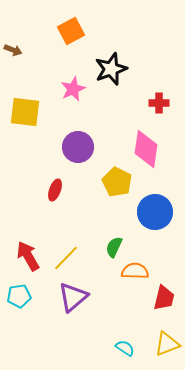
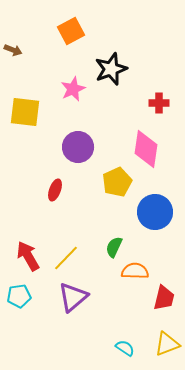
yellow pentagon: rotated 20 degrees clockwise
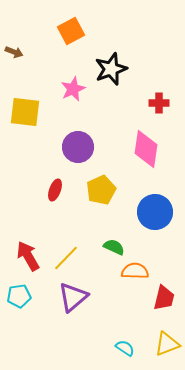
brown arrow: moved 1 px right, 2 px down
yellow pentagon: moved 16 px left, 8 px down
green semicircle: rotated 90 degrees clockwise
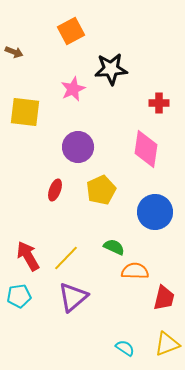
black star: rotated 16 degrees clockwise
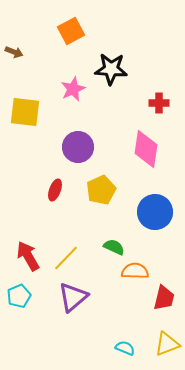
black star: rotated 8 degrees clockwise
cyan pentagon: rotated 15 degrees counterclockwise
cyan semicircle: rotated 12 degrees counterclockwise
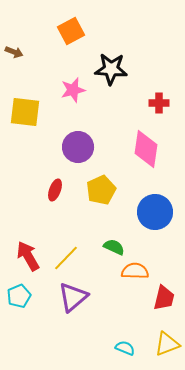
pink star: moved 1 px down; rotated 10 degrees clockwise
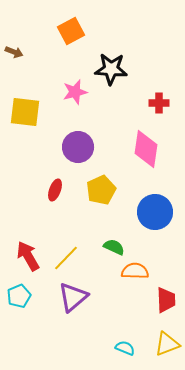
pink star: moved 2 px right, 2 px down
red trapezoid: moved 2 px right, 2 px down; rotated 16 degrees counterclockwise
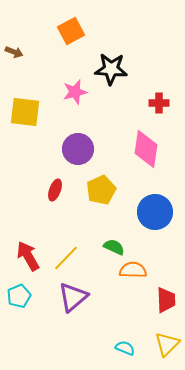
purple circle: moved 2 px down
orange semicircle: moved 2 px left, 1 px up
yellow triangle: rotated 24 degrees counterclockwise
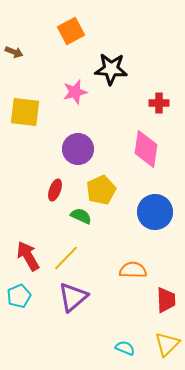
green semicircle: moved 33 px left, 31 px up
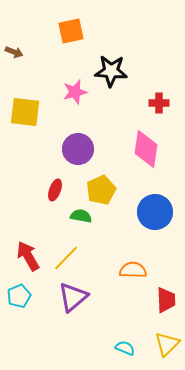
orange square: rotated 16 degrees clockwise
black star: moved 2 px down
green semicircle: rotated 15 degrees counterclockwise
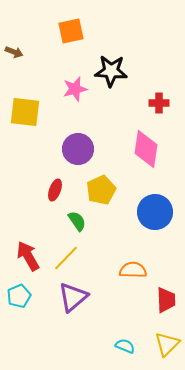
pink star: moved 3 px up
green semicircle: moved 4 px left, 5 px down; rotated 45 degrees clockwise
cyan semicircle: moved 2 px up
